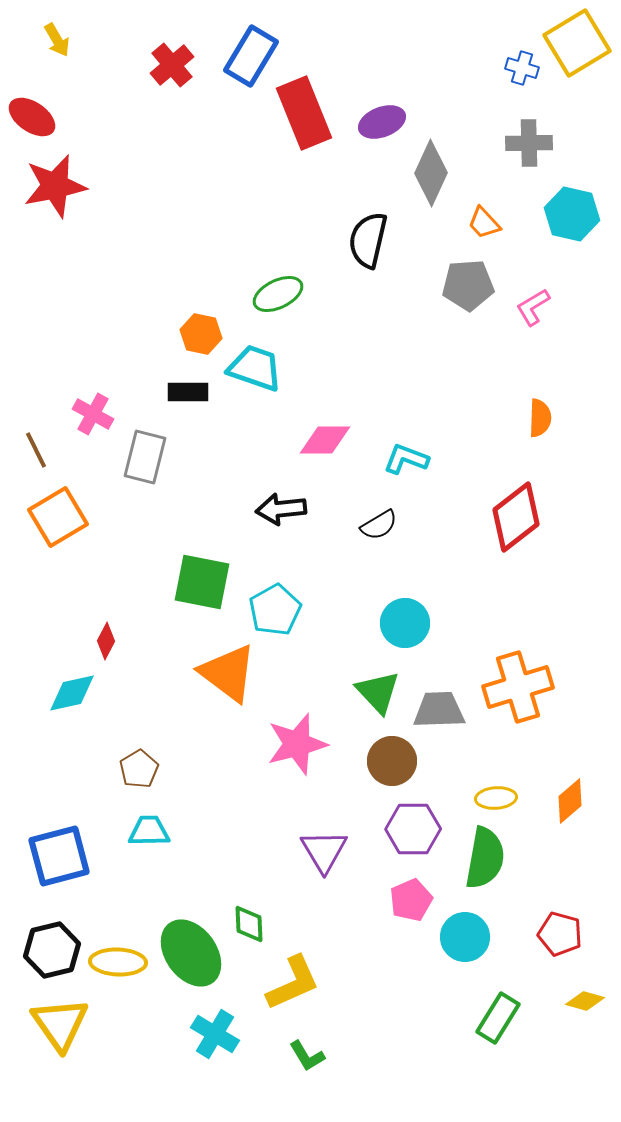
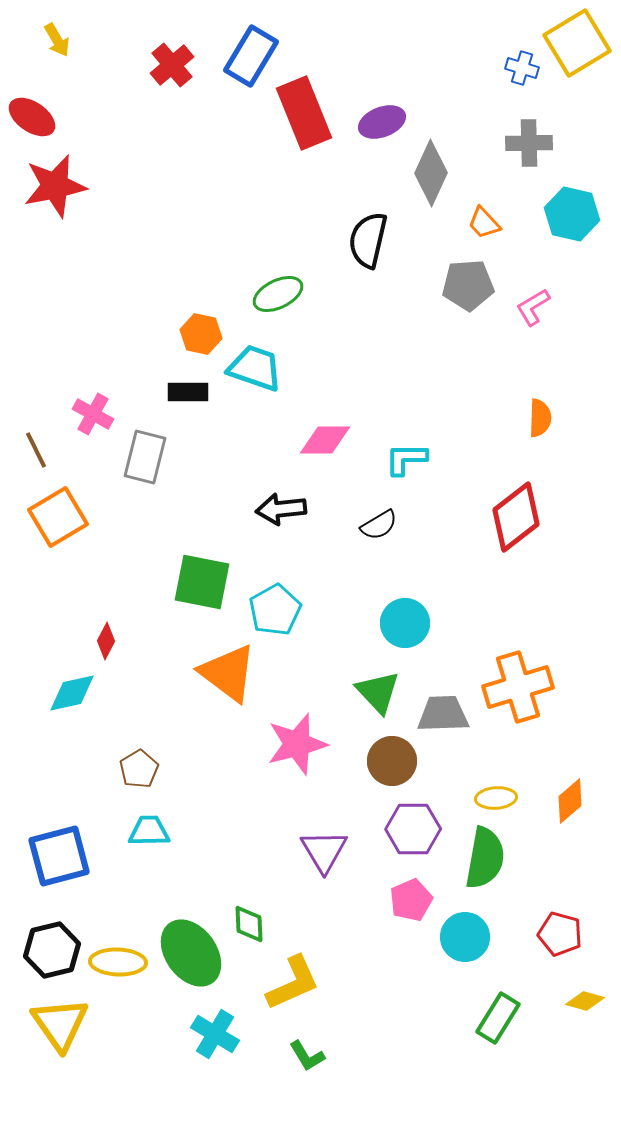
cyan L-shape at (406, 459): rotated 21 degrees counterclockwise
gray trapezoid at (439, 710): moved 4 px right, 4 px down
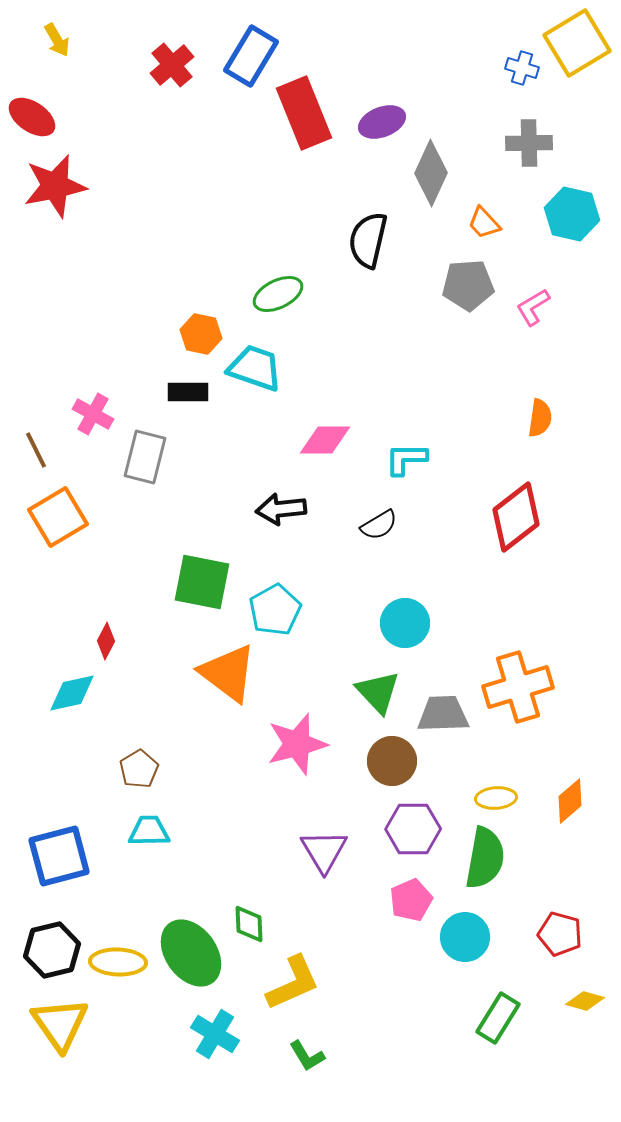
orange semicircle at (540, 418): rotated 6 degrees clockwise
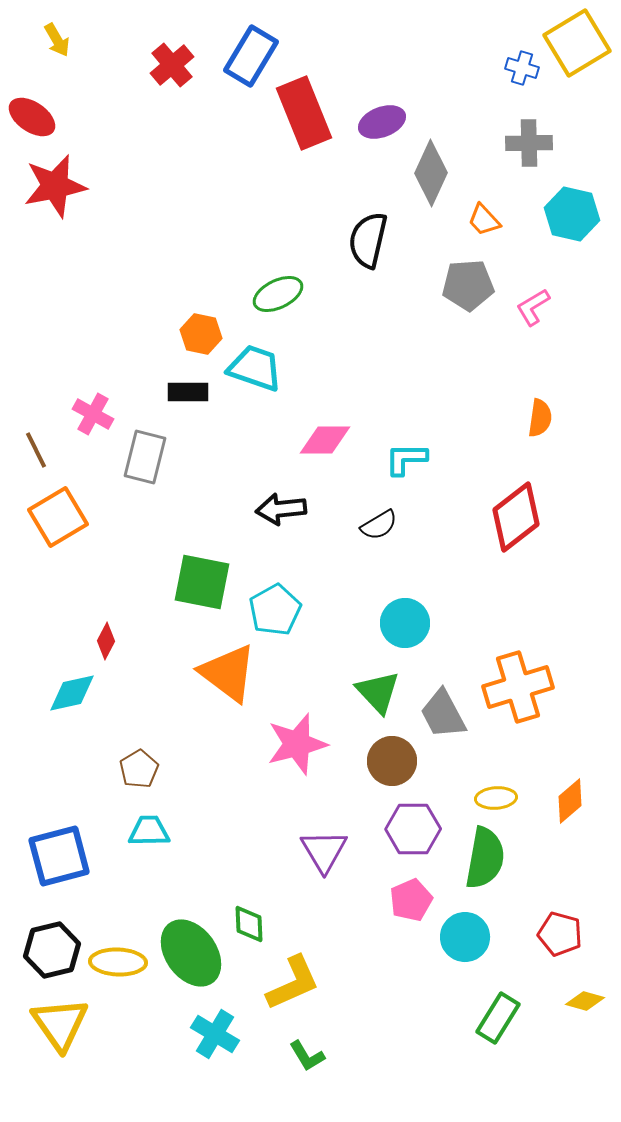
orange trapezoid at (484, 223): moved 3 px up
gray trapezoid at (443, 714): rotated 116 degrees counterclockwise
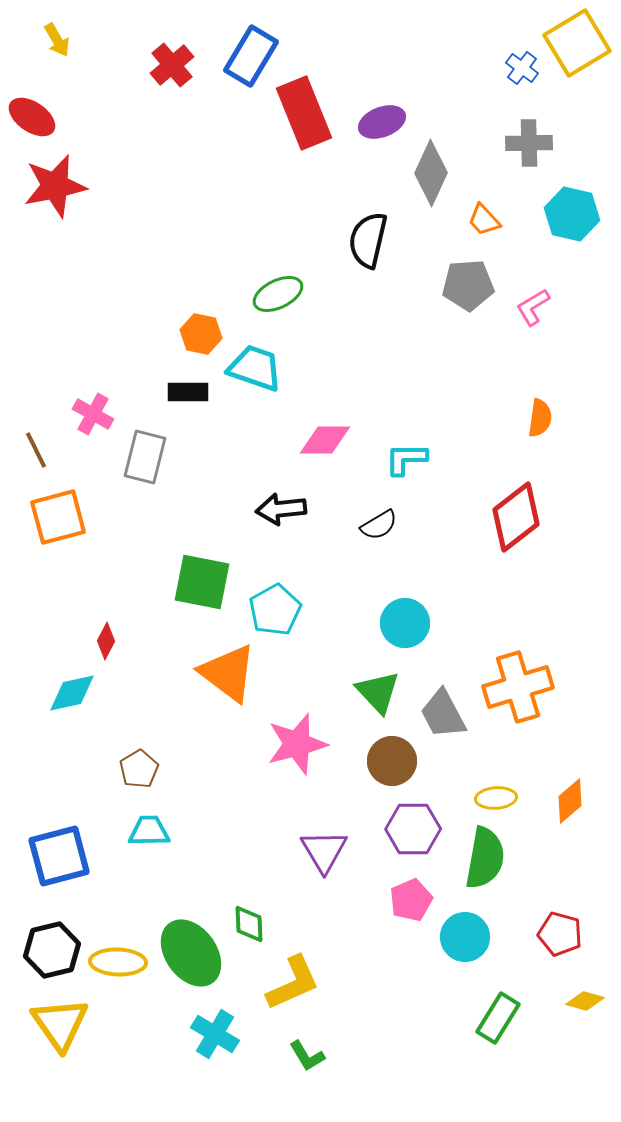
blue cross at (522, 68): rotated 20 degrees clockwise
orange square at (58, 517): rotated 16 degrees clockwise
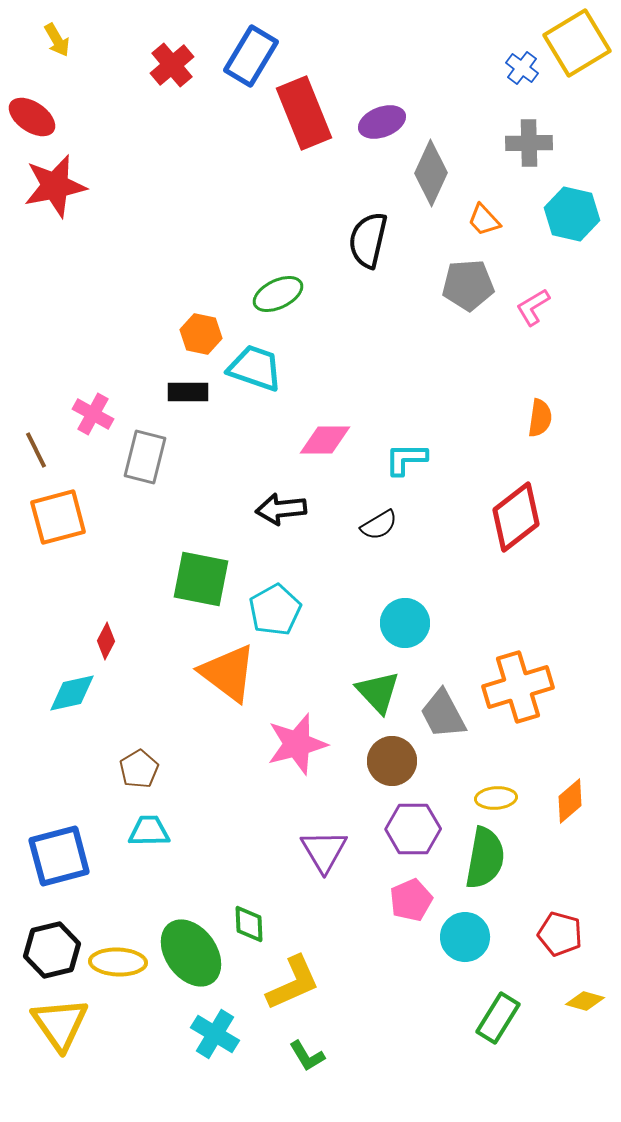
green square at (202, 582): moved 1 px left, 3 px up
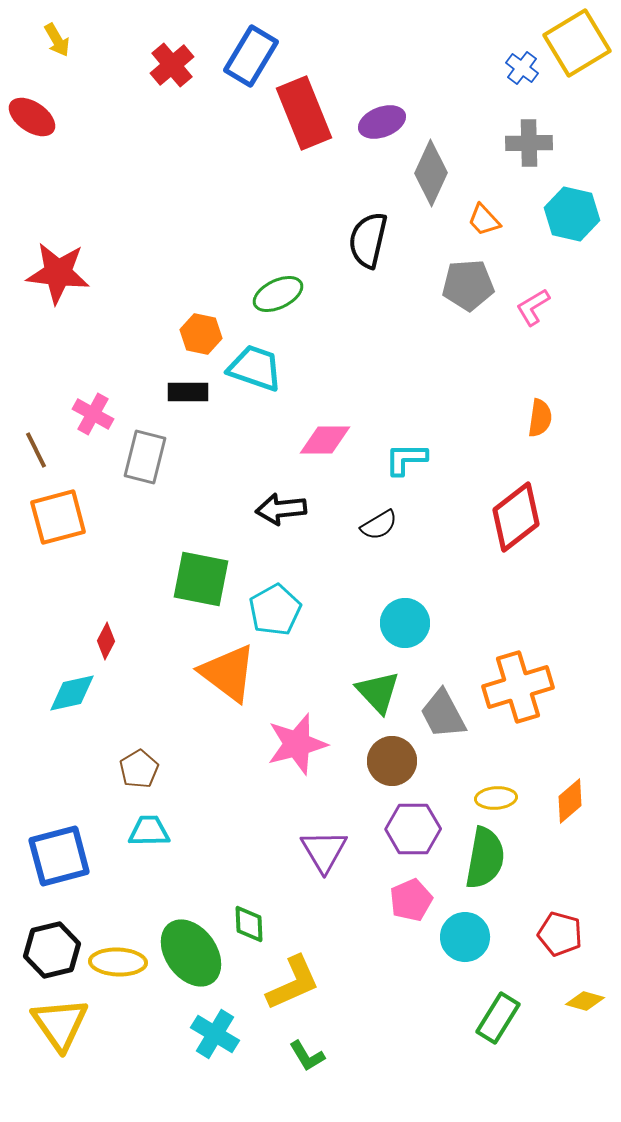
red star at (55, 186): moved 3 px right, 87 px down; rotated 18 degrees clockwise
